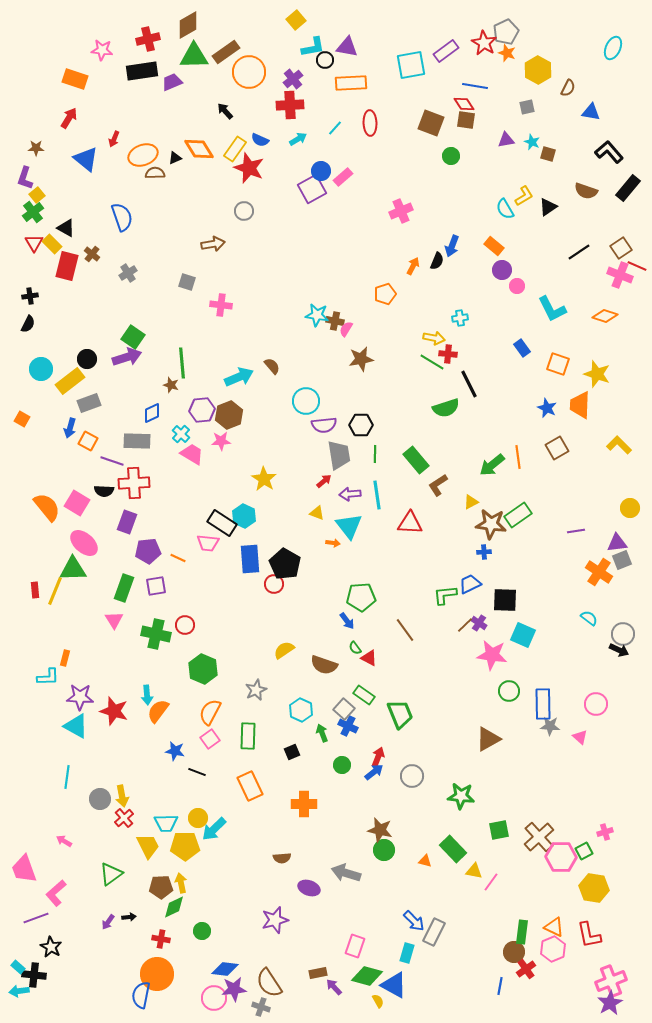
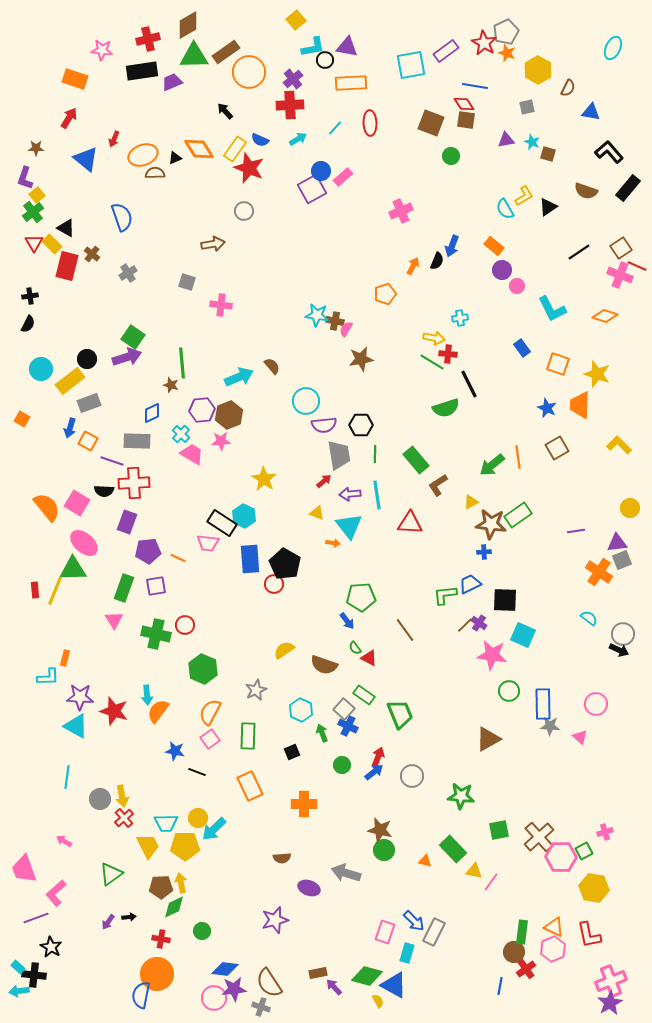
pink rectangle at (355, 946): moved 30 px right, 14 px up
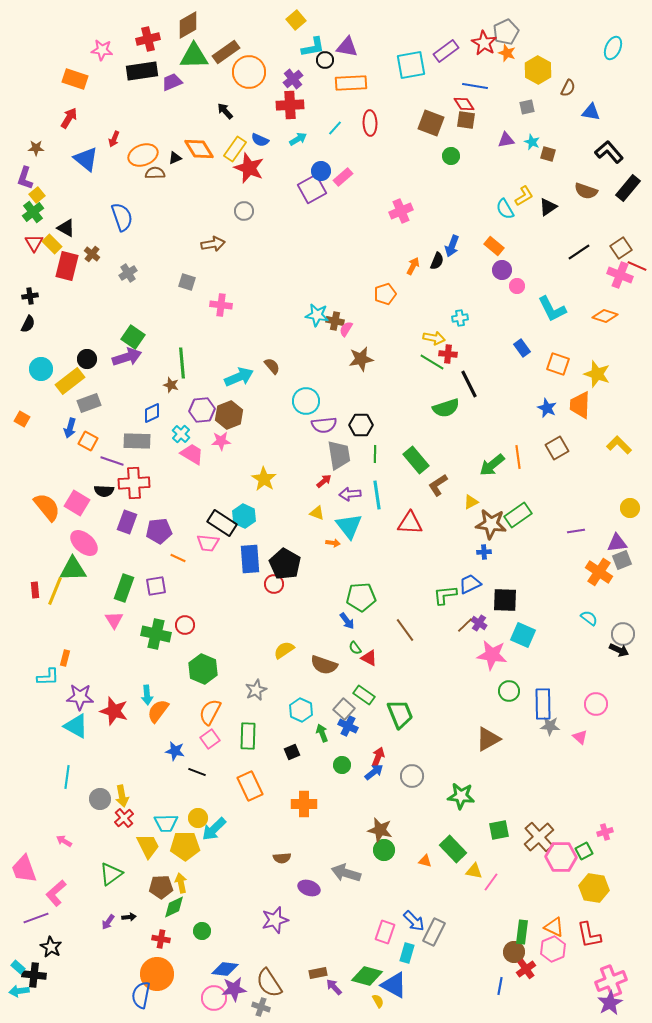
purple pentagon at (148, 551): moved 11 px right, 20 px up
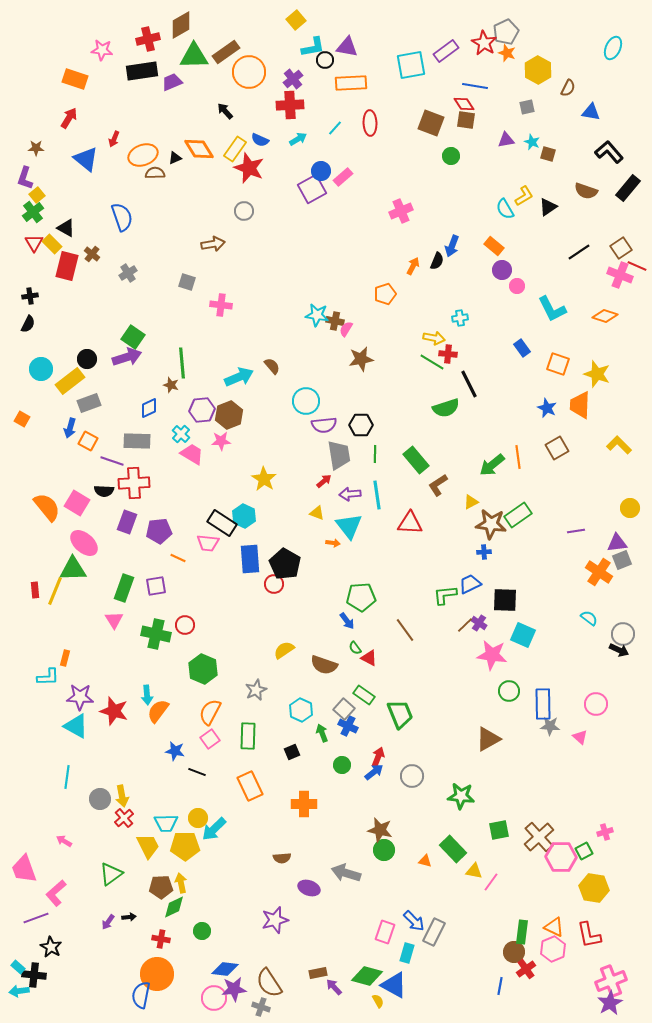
brown diamond at (188, 25): moved 7 px left
blue diamond at (152, 413): moved 3 px left, 5 px up
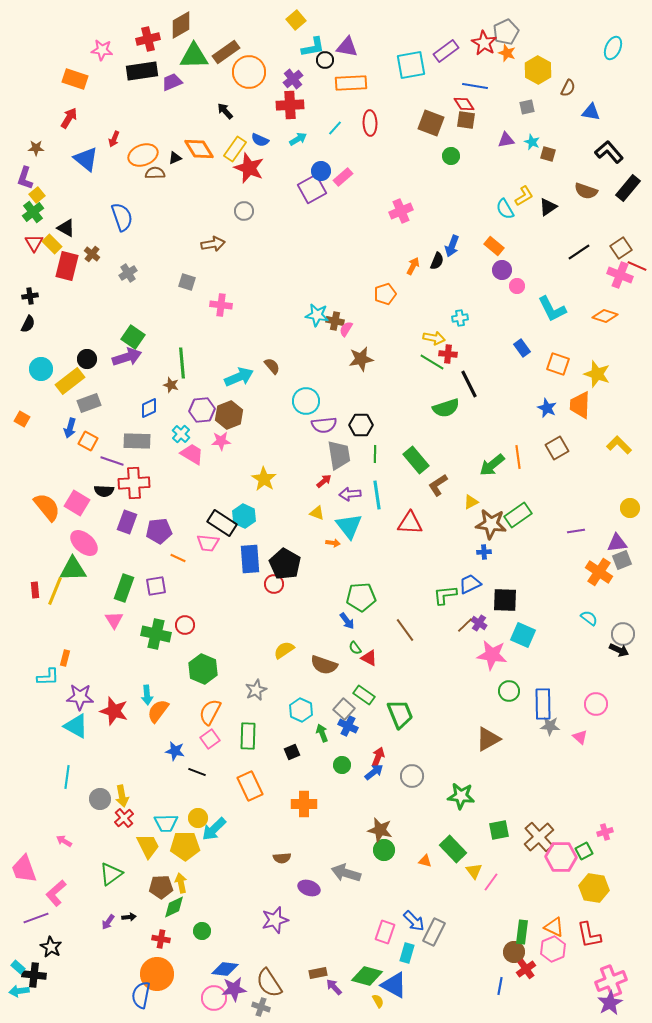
yellow triangle at (474, 871): rotated 42 degrees clockwise
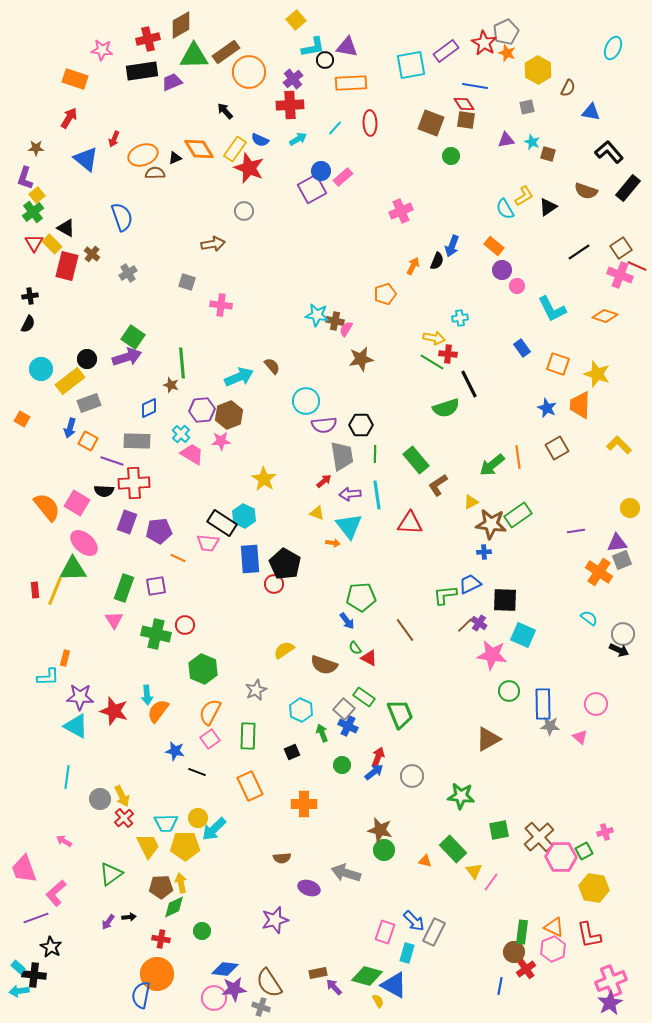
gray trapezoid at (339, 455): moved 3 px right, 1 px down
green rectangle at (364, 695): moved 2 px down
yellow arrow at (122, 796): rotated 15 degrees counterclockwise
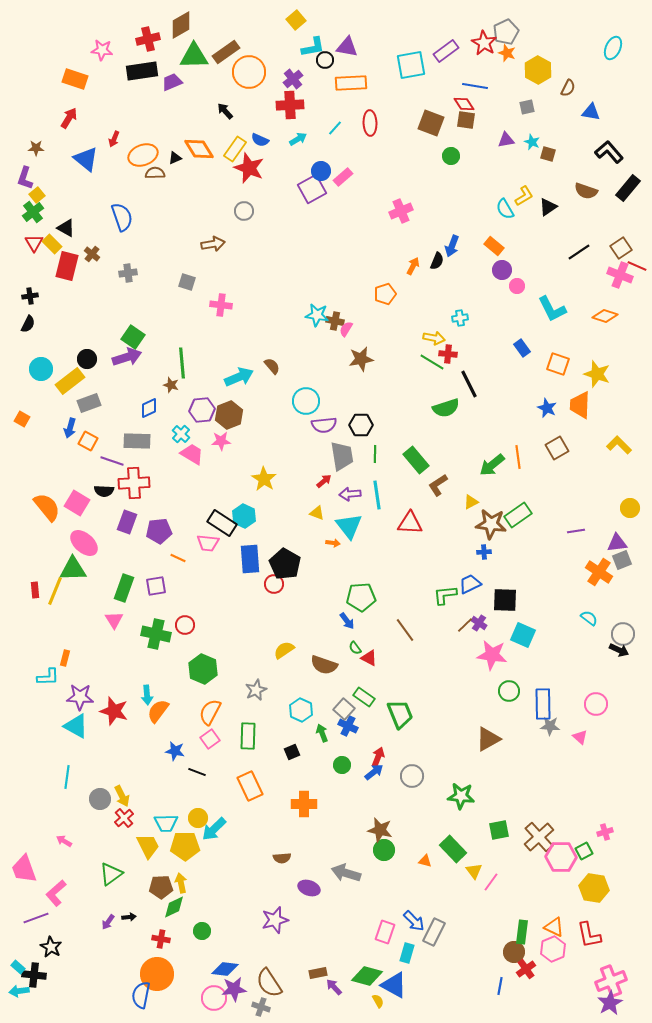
gray cross at (128, 273): rotated 24 degrees clockwise
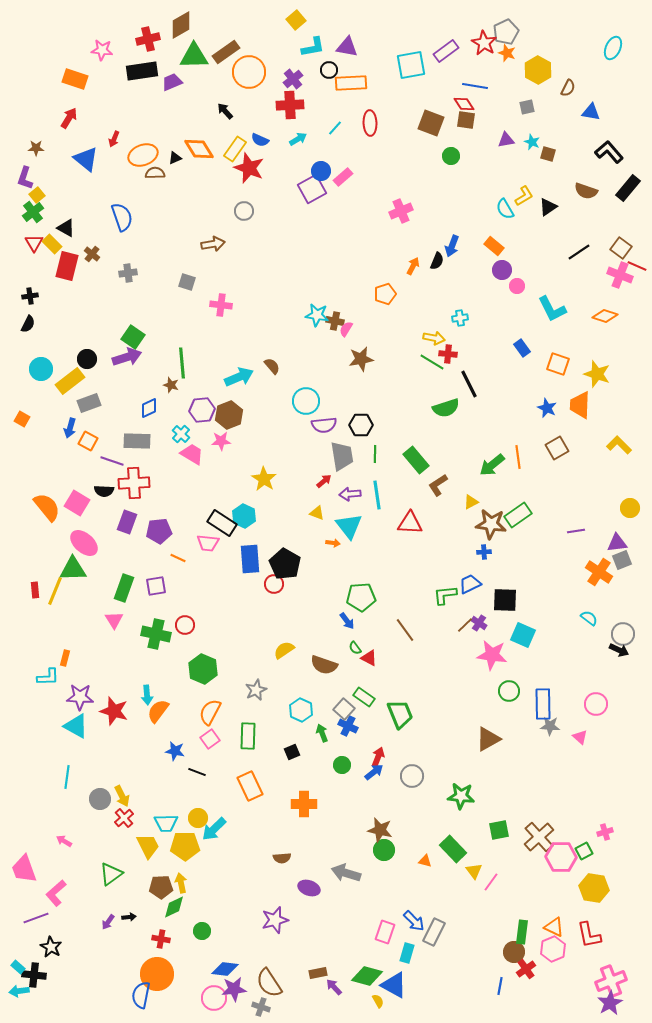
black circle at (325, 60): moved 4 px right, 10 px down
brown square at (621, 248): rotated 20 degrees counterclockwise
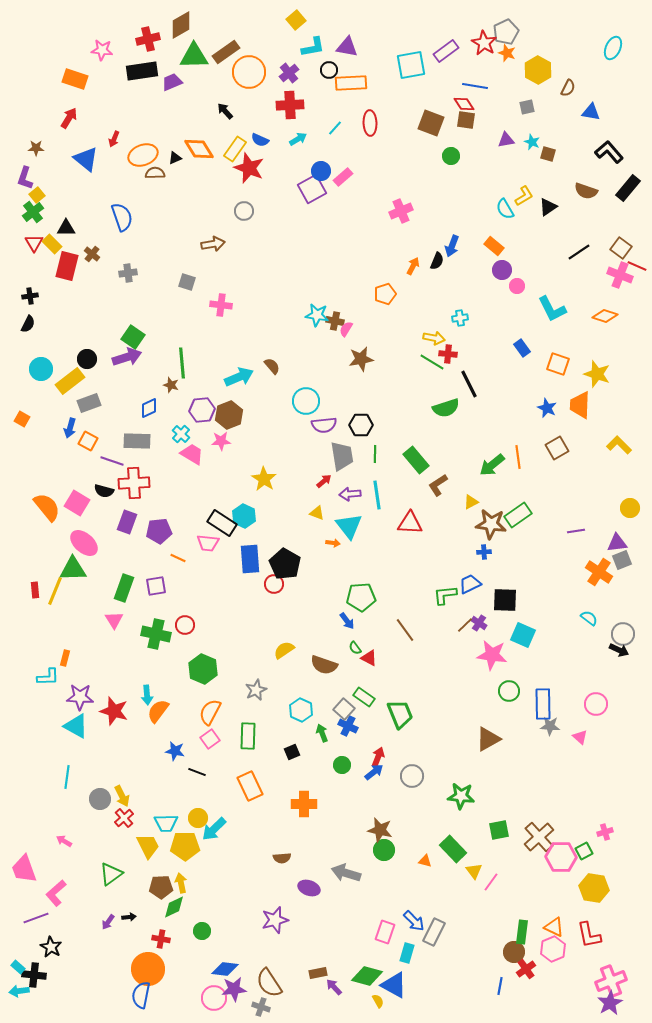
purple cross at (293, 79): moved 4 px left, 6 px up
black triangle at (66, 228): rotated 30 degrees counterclockwise
black semicircle at (104, 491): rotated 12 degrees clockwise
orange circle at (157, 974): moved 9 px left, 5 px up
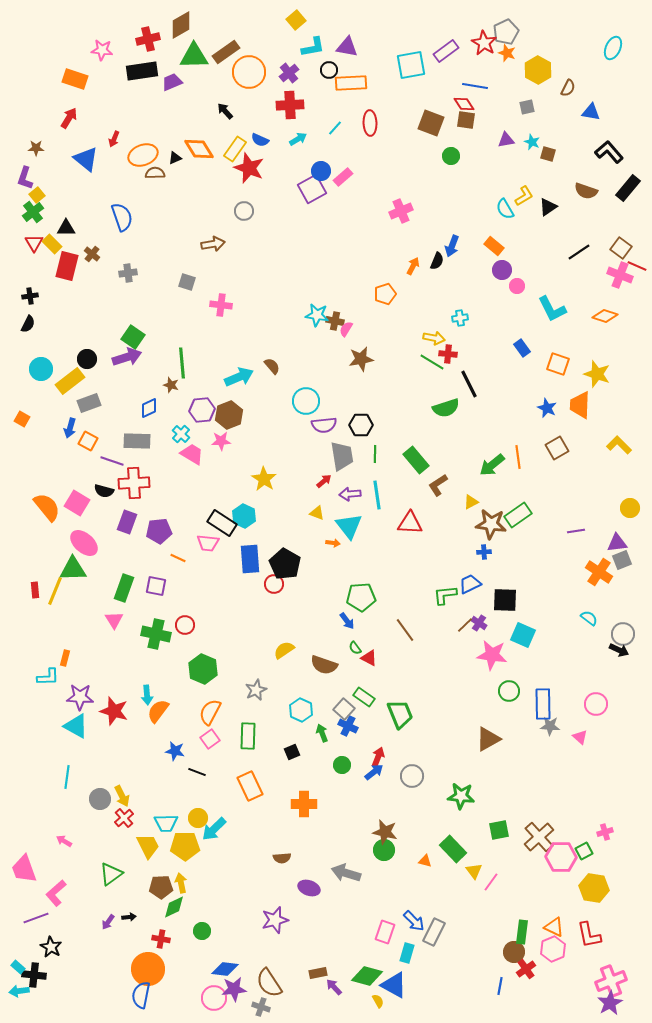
purple square at (156, 586): rotated 20 degrees clockwise
brown star at (380, 830): moved 5 px right, 2 px down
